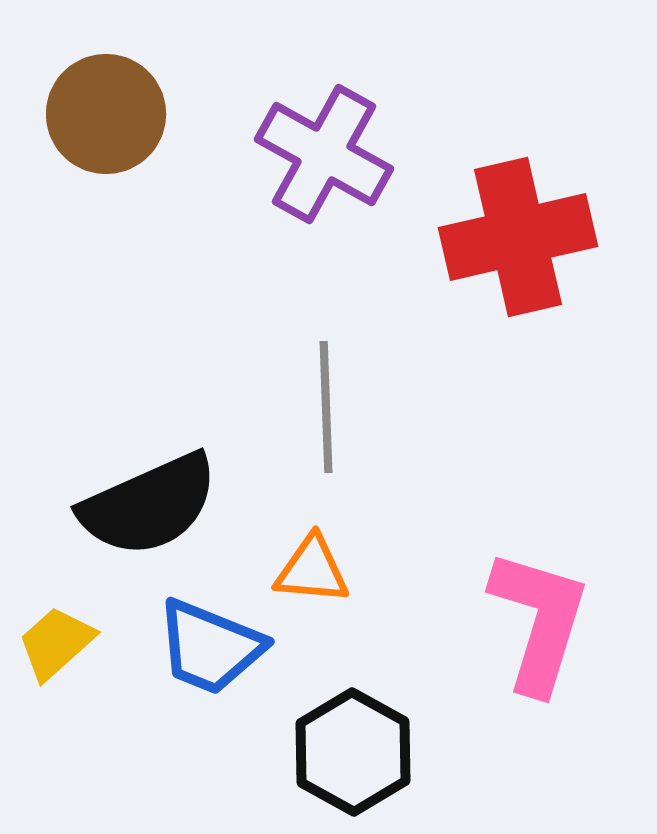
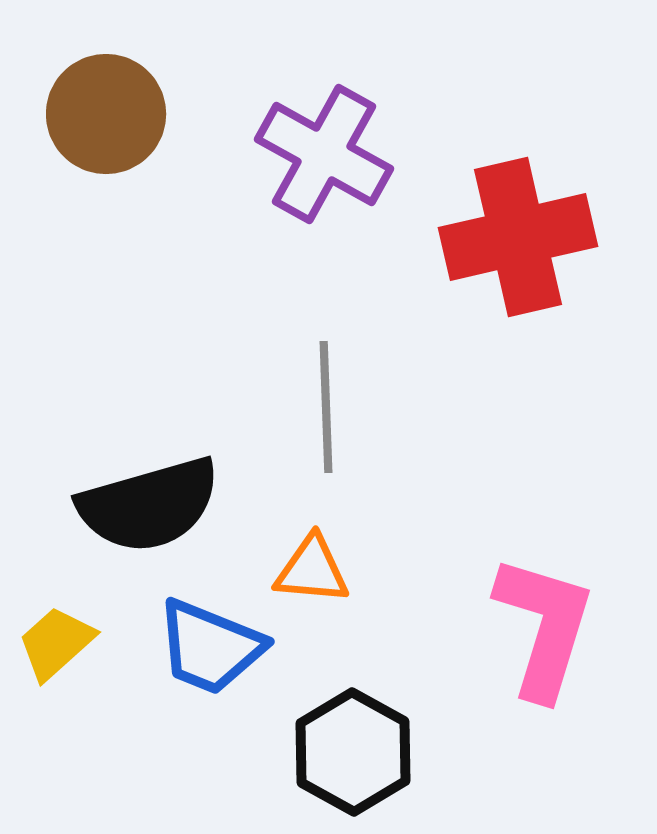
black semicircle: rotated 8 degrees clockwise
pink L-shape: moved 5 px right, 6 px down
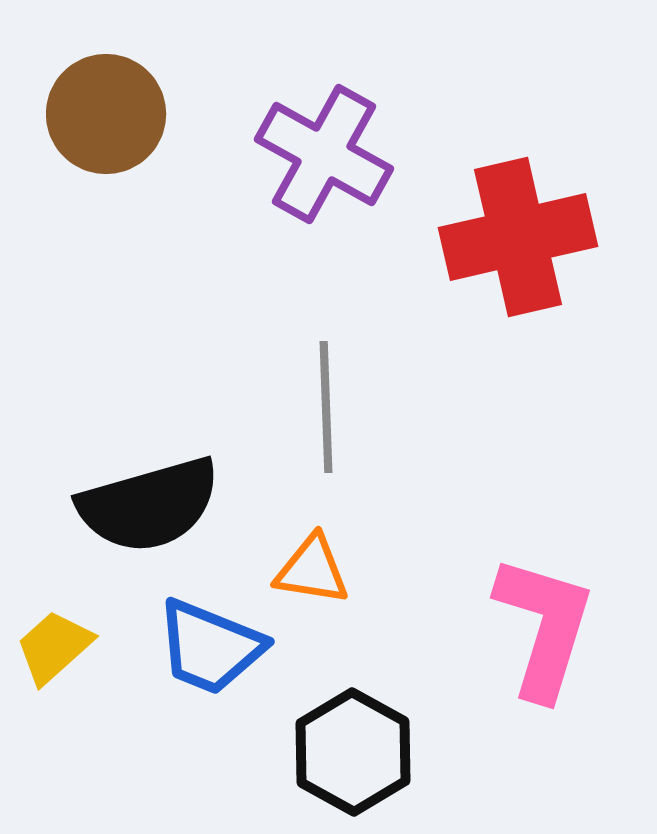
orange triangle: rotated 4 degrees clockwise
yellow trapezoid: moved 2 px left, 4 px down
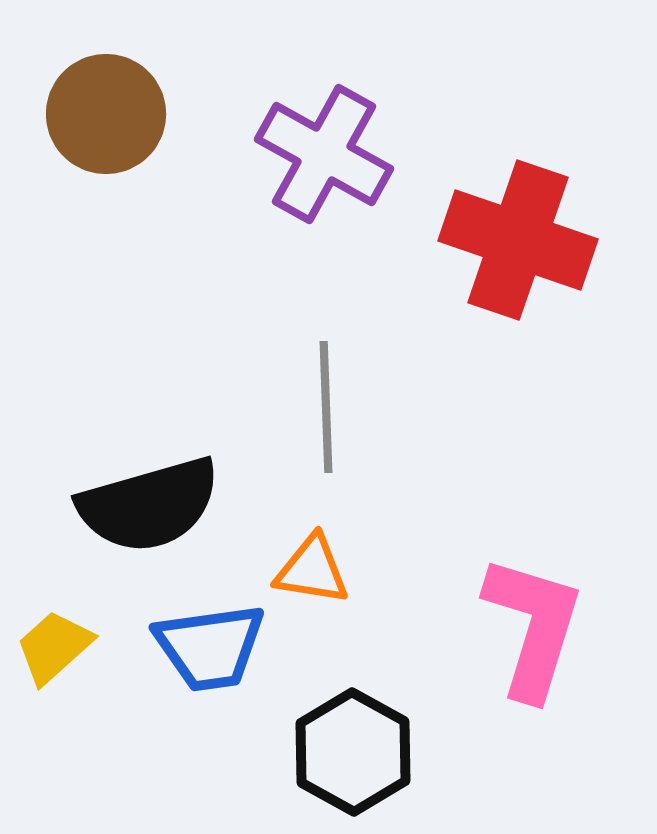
red cross: moved 3 px down; rotated 32 degrees clockwise
pink L-shape: moved 11 px left
blue trapezoid: rotated 30 degrees counterclockwise
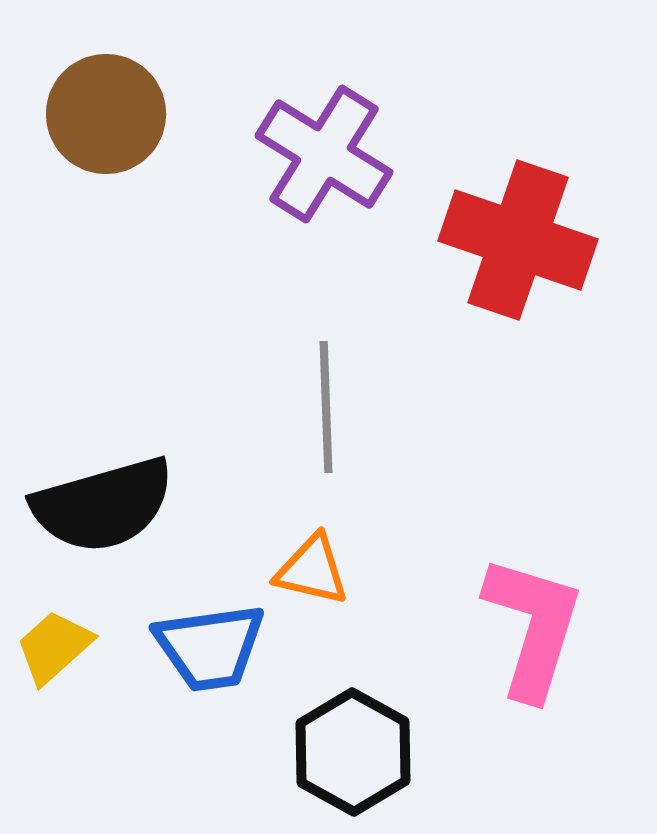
purple cross: rotated 3 degrees clockwise
black semicircle: moved 46 px left
orange triangle: rotated 4 degrees clockwise
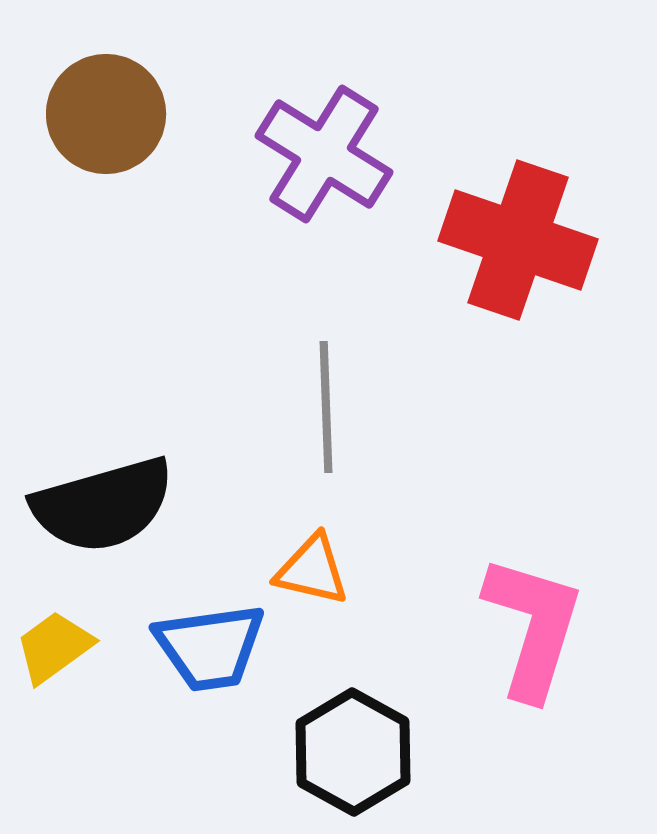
yellow trapezoid: rotated 6 degrees clockwise
